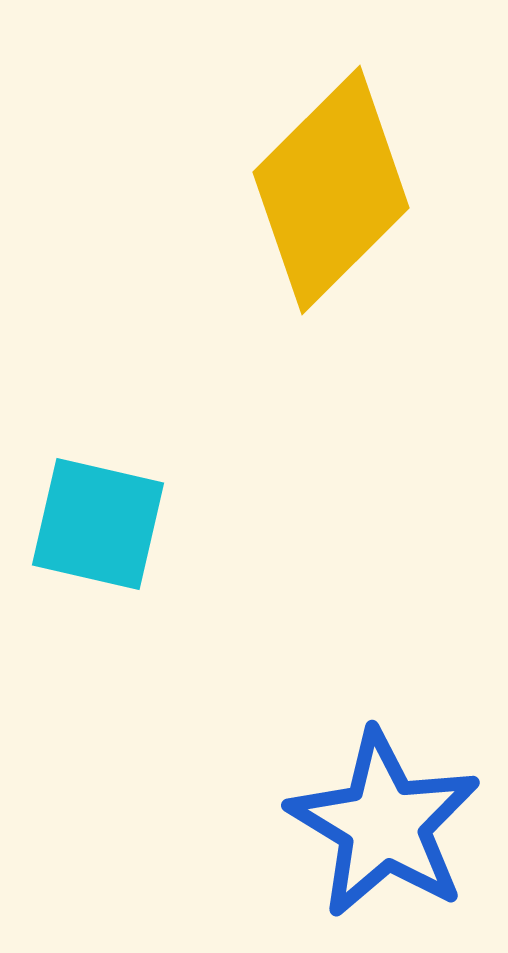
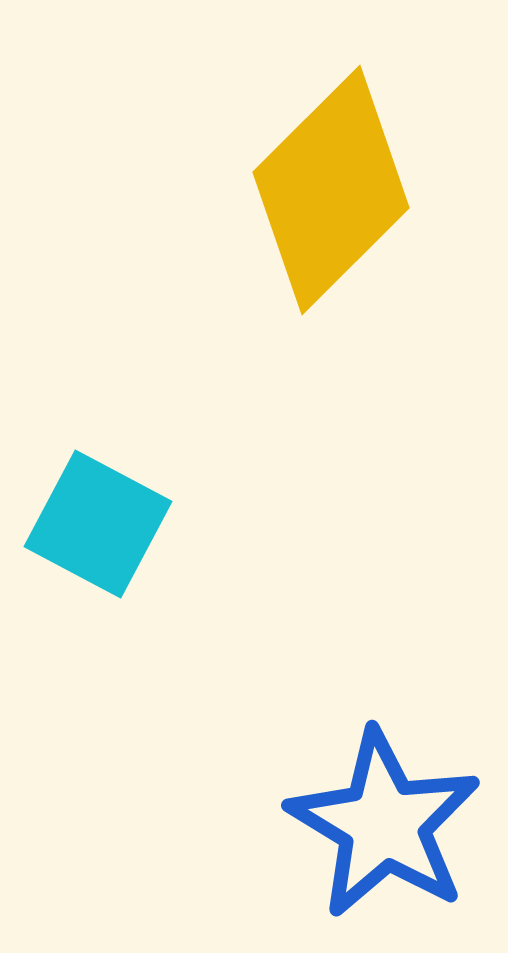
cyan square: rotated 15 degrees clockwise
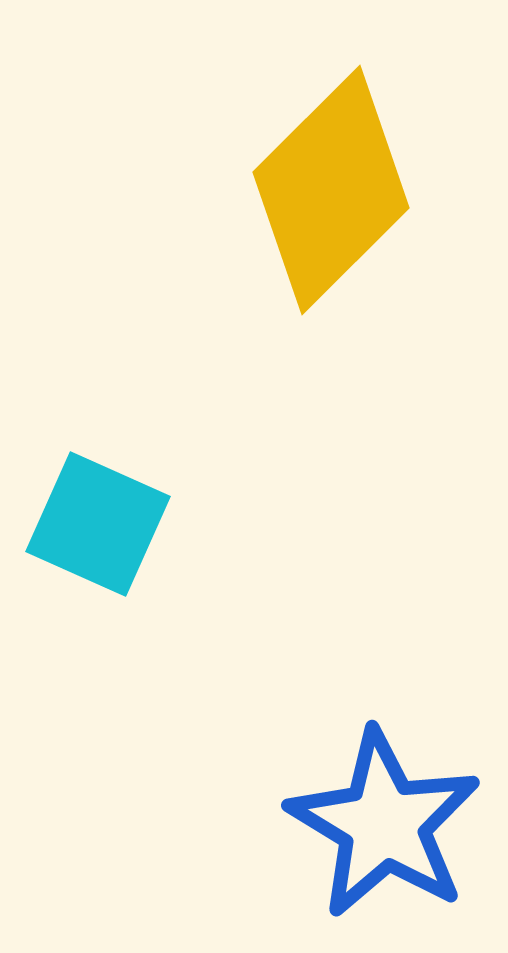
cyan square: rotated 4 degrees counterclockwise
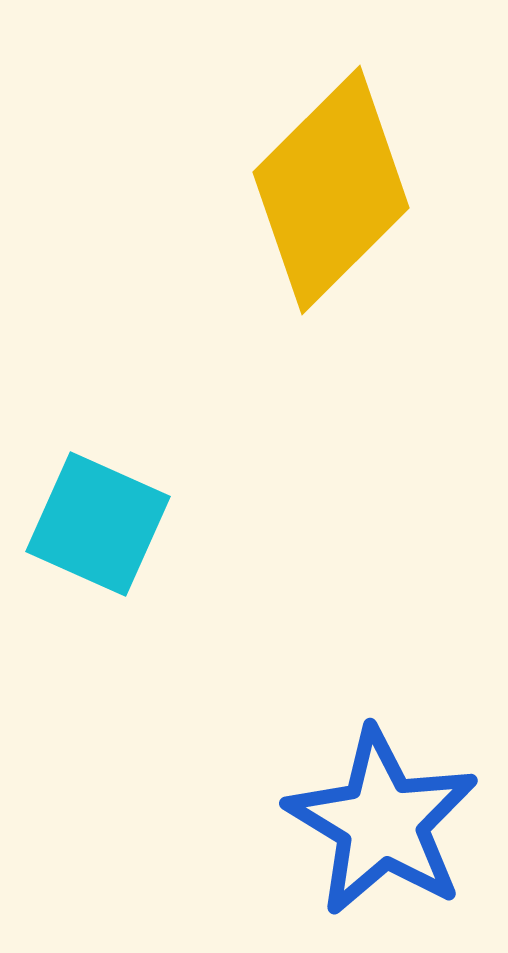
blue star: moved 2 px left, 2 px up
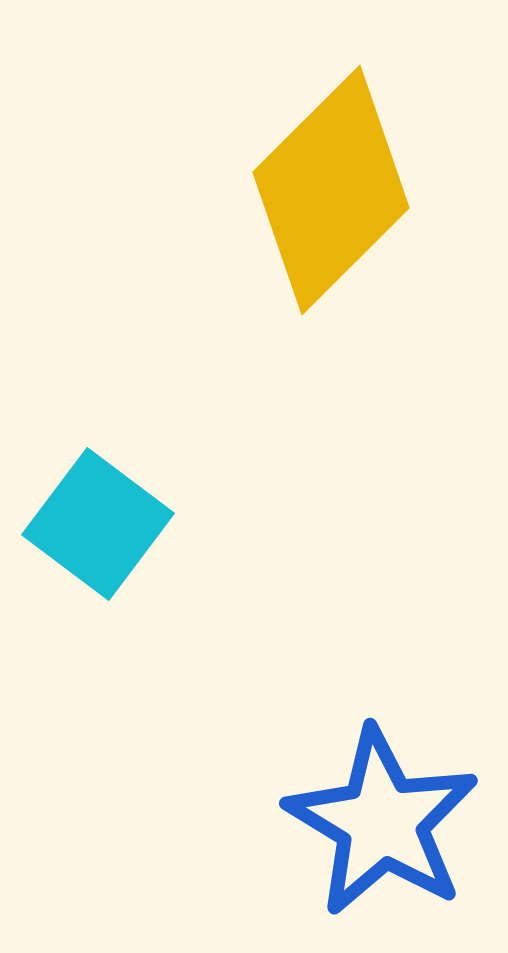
cyan square: rotated 13 degrees clockwise
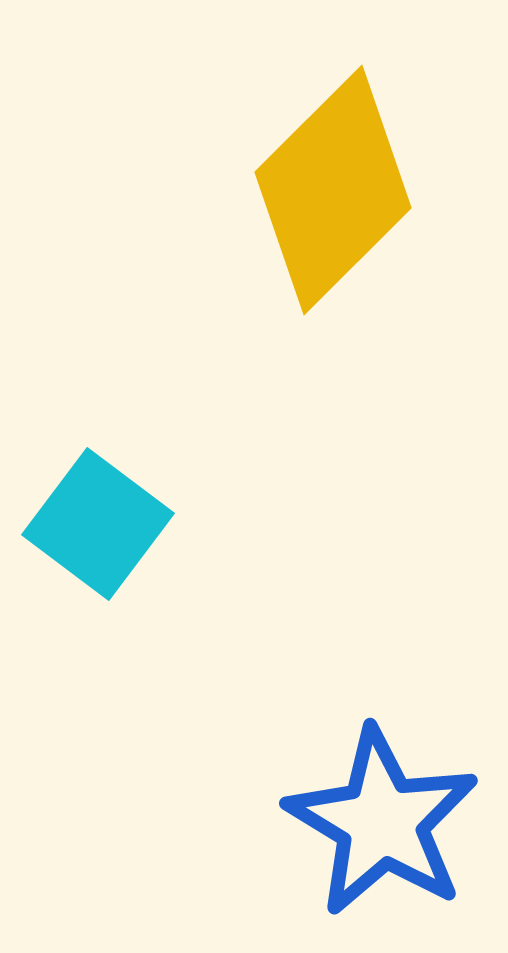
yellow diamond: moved 2 px right
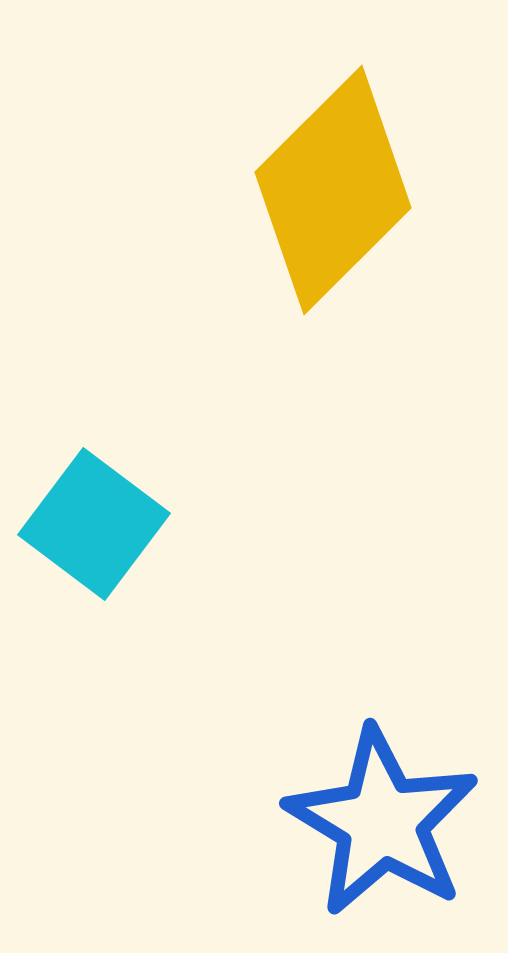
cyan square: moved 4 px left
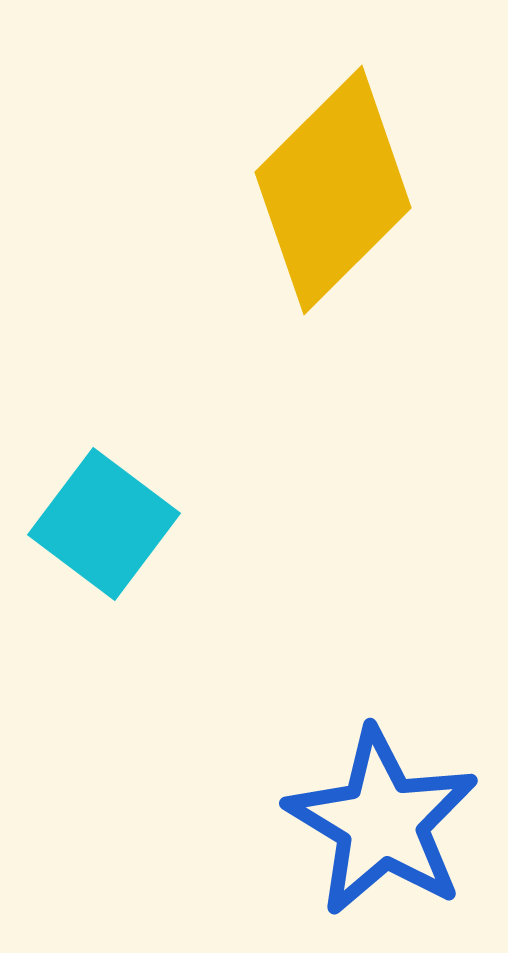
cyan square: moved 10 px right
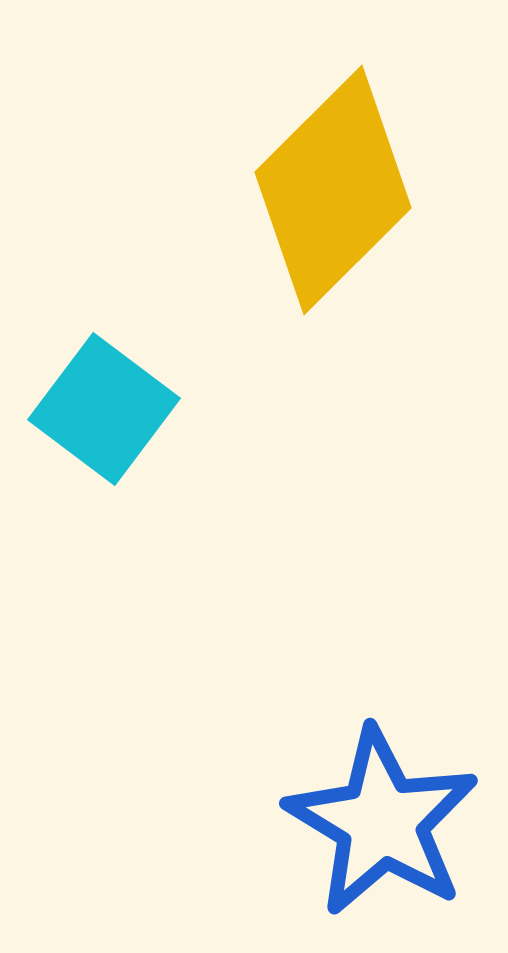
cyan square: moved 115 px up
